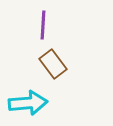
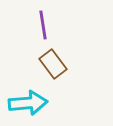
purple line: rotated 12 degrees counterclockwise
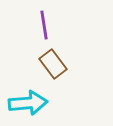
purple line: moved 1 px right
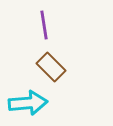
brown rectangle: moved 2 px left, 3 px down; rotated 8 degrees counterclockwise
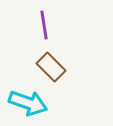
cyan arrow: rotated 24 degrees clockwise
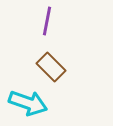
purple line: moved 3 px right, 4 px up; rotated 20 degrees clockwise
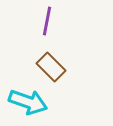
cyan arrow: moved 1 px up
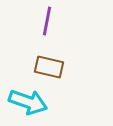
brown rectangle: moved 2 px left; rotated 32 degrees counterclockwise
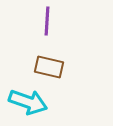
purple line: rotated 8 degrees counterclockwise
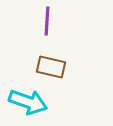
brown rectangle: moved 2 px right
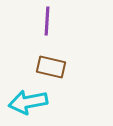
cyan arrow: rotated 150 degrees clockwise
